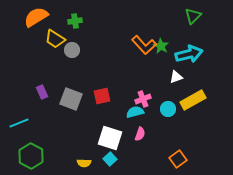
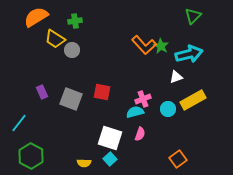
red square: moved 4 px up; rotated 24 degrees clockwise
cyan line: rotated 30 degrees counterclockwise
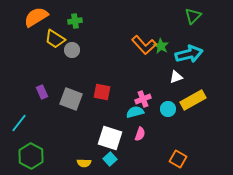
orange square: rotated 24 degrees counterclockwise
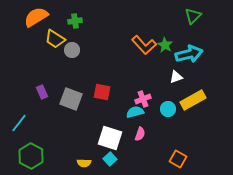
green star: moved 4 px right, 1 px up
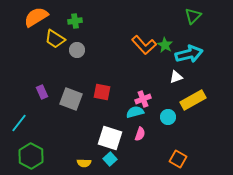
gray circle: moved 5 px right
cyan circle: moved 8 px down
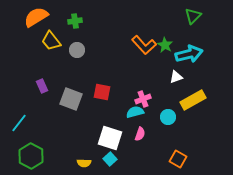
yellow trapezoid: moved 4 px left, 2 px down; rotated 20 degrees clockwise
purple rectangle: moved 6 px up
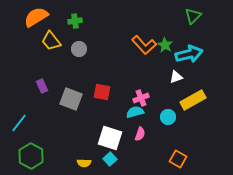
gray circle: moved 2 px right, 1 px up
pink cross: moved 2 px left, 1 px up
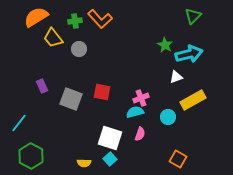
yellow trapezoid: moved 2 px right, 3 px up
orange L-shape: moved 44 px left, 26 px up
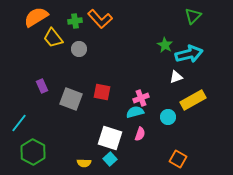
green hexagon: moved 2 px right, 4 px up
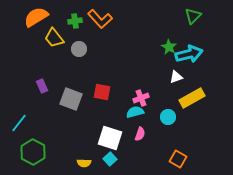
yellow trapezoid: moved 1 px right
green star: moved 4 px right, 2 px down
yellow rectangle: moved 1 px left, 2 px up
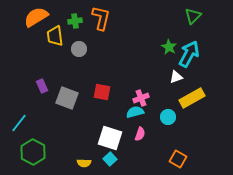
orange L-shape: moved 1 px right, 1 px up; rotated 125 degrees counterclockwise
yellow trapezoid: moved 1 px right, 2 px up; rotated 30 degrees clockwise
cyan arrow: rotated 48 degrees counterclockwise
gray square: moved 4 px left, 1 px up
